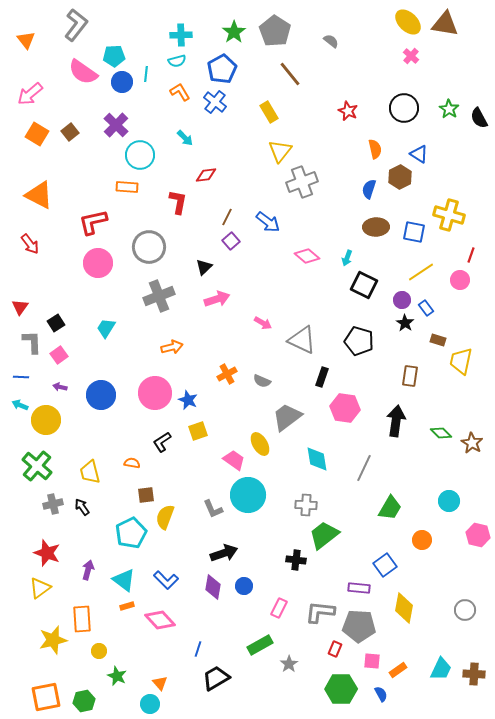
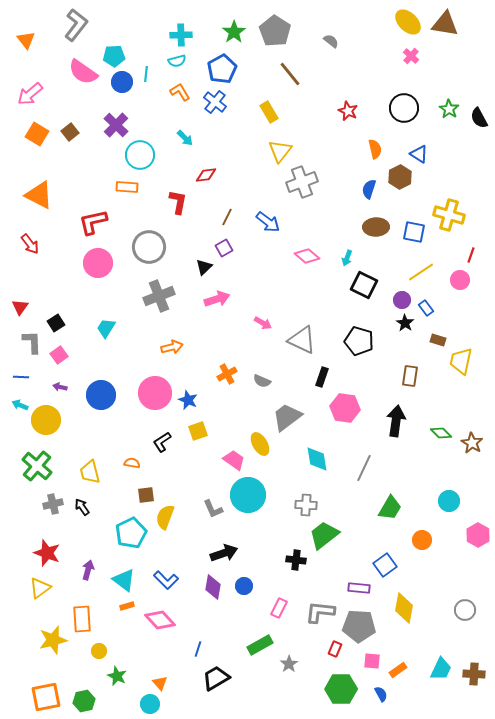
purple square at (231, 241): moved 7 px left, 7 px down; rotated 12 degrees clockwise
pink hexagon at (478, 535): rotated 15 degrees clockwise
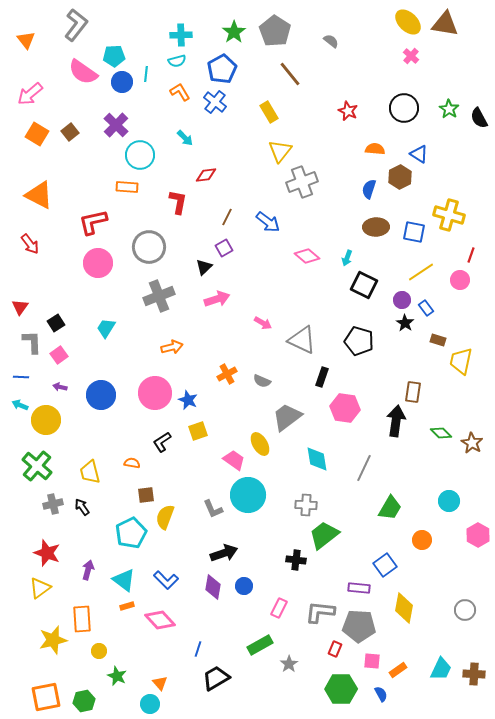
orange semicircle at (375, 149): rotated 72 degrees counterclockwise
brown rectangle at (410, 376): moved 3 px right, 16 px down
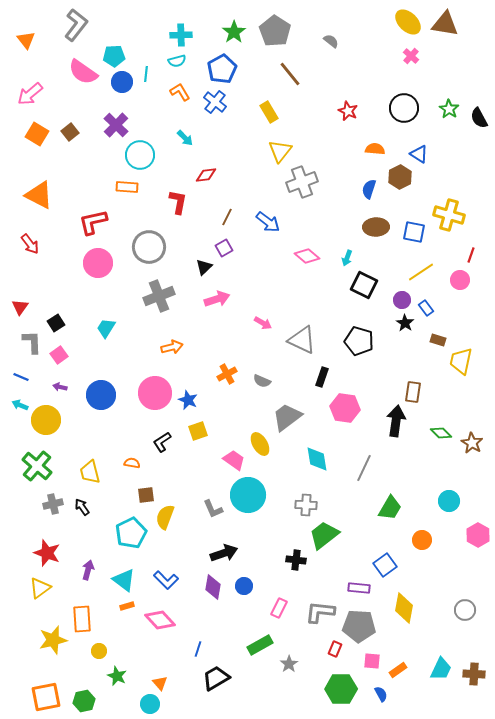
blue line at (21, 377): rotated 21 degrees clockwise
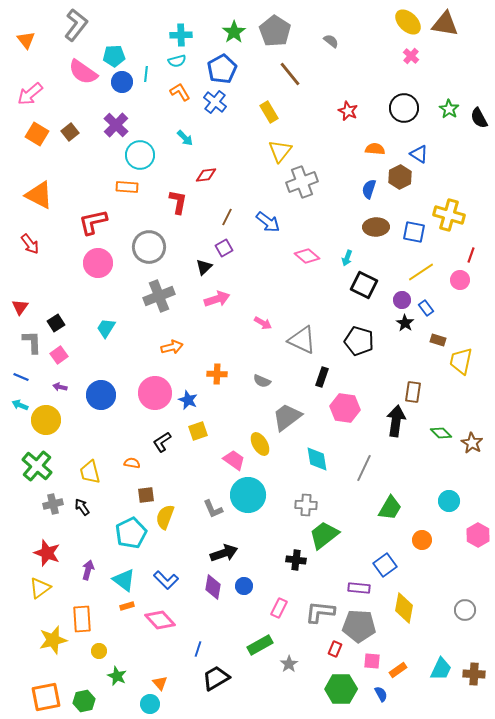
orange cross at (227, 374): moved 10 px left; rotated 30 degrees clockwise
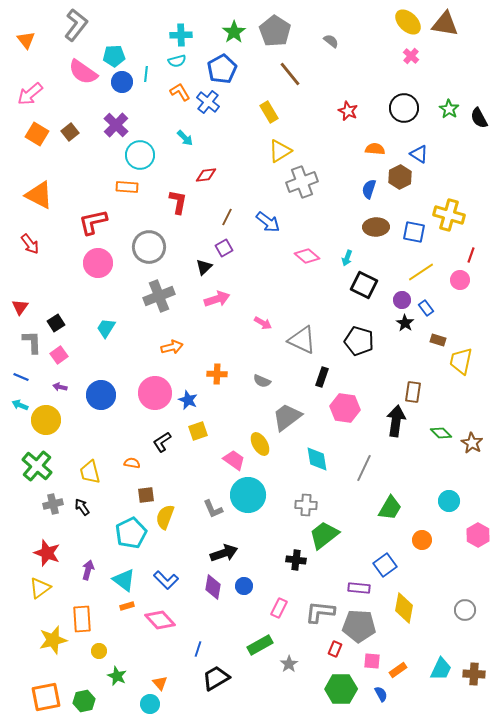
blue cross at (215, 102): moved 7 px left
yellow triangle at (280, 151): rotated 20 degrees clockwise
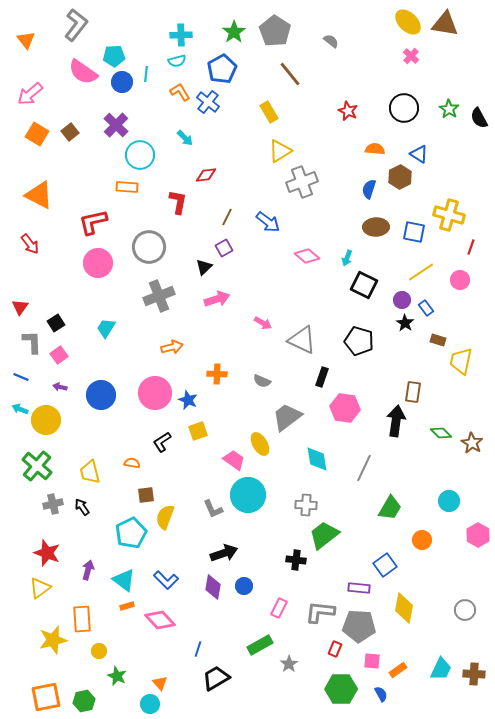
red line at (471, 255): moved 8 px up
cyan arrow at (20, 405): moved 4 px down
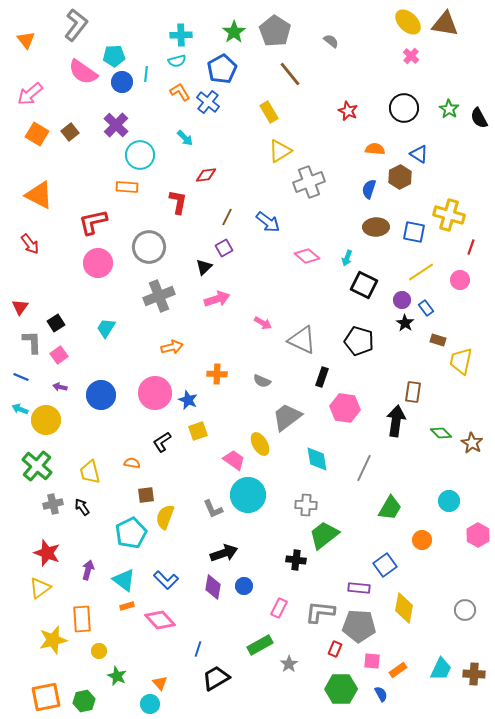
gray cross at (302, 182): moved 7 px right
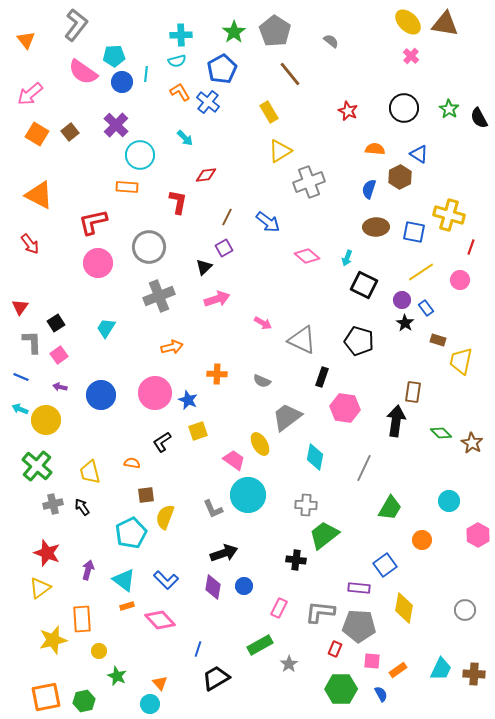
cyan diamond at (317, 459): moved 2 px left, 2 px up; rotated 20 degrees clockwise
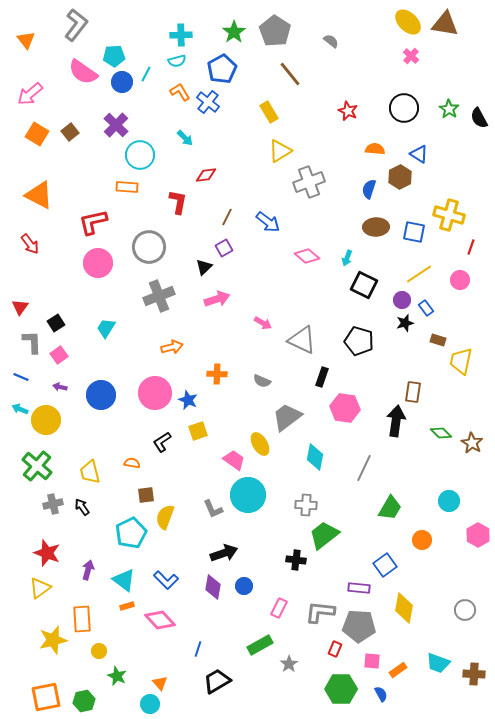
cyan line at (146, 74): rotated 21 degrees clockwise
yellow line at (421, 272): moved 2 px left, 2 px down
black star at (405, 323): rotated 24 degrees clockwise
cyan trapezoid at (441, 669): moved 3 px left, 6 px up; rotated 85 degrees clockwise
black trapezoid at (216, 678): moved 1 px right, 3 px down
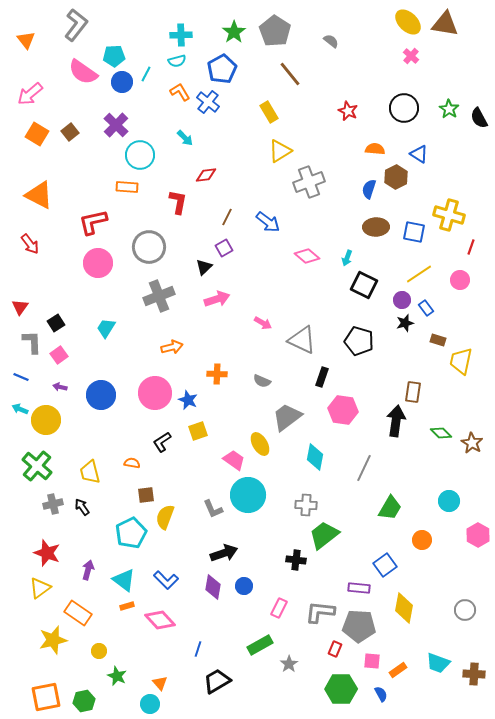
brown hexagon at (400, 177): moved 4 px left
pink hexagon at (345, 408): moved 2 px left, 2 px down
orange rectangle at (82, 619): moved 4 px left, 6 px up; rotated 52 degrees counterclockwise
